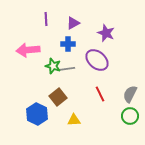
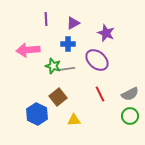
gray semicircle: rotated 144 degrees counterclockwise
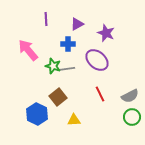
purple triangle: moved 4 px right, 1 px down
pink arrow: rotated 55 degrees clockwise
gray semicircle: moved 2 px down
green circle: moved 2 px right, 1 px down
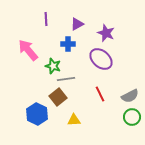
purple ellipse: moved 4 px right, 1 px up
gray line: moved 10 px down
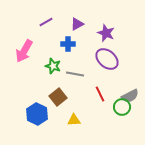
purple line: moved 3 px down; rotated 64 degrees clockwise
pink arrow: moved 4 px left, 1 px down; rotated 110 degrees counterclockwise
purple ellipse: moved 6 px right
gray line: moved 9 px right, 5 px up; rotated 18 degrees clockwise
green circle: moved 10 px left, 10 px up
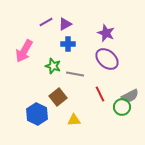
purple triangle: moved 12 px left
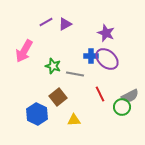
blue cross: moved 23 px right, 12 px down
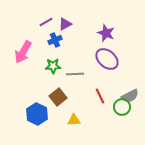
pink arrow: moved 1 px left, 1 px down
blue cross: moved 36 px left, 16 px up; rotated 24 degrees counterclockwise
green star: rotated 21 degrees counterclockwise
gray line: rotated 12 degrees counterclockwise
red line: moved 2 px down
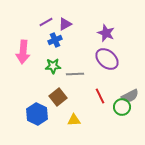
pink arrow: rotated 25 degrees counterclockwise
